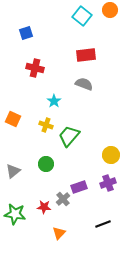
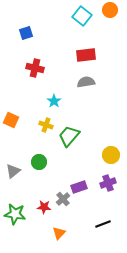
gray semicircle: moved 2 px right, 2 px up; rotated 30 degrees counterclockwise
orange square: moved 2 px left, 1 px down
green circle: moved 7 px left, 2 px up
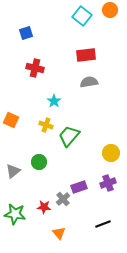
gray semicircle: moved 3 px right
yellow circle: moved 2 px up
orange triangle: rotated 24 degrees counterclockwise
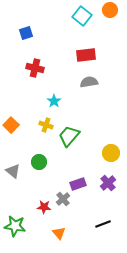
orange square: moved 5 px down; rotated 21 degrees clockwise
gray triangle: rotated 42 degrees counterclockwise
purple cross: rotated 21 degrees counterclockwise
purple rectangle: moved 1 px left, 3 px up
green star: moved 12 px down
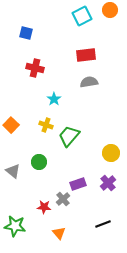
cyan square: rotated 24 degrees clockwise
blue square: rotated 32 degrees clockwise
cyan star: moved 2 px up
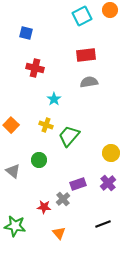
green circle: moved 2 px up
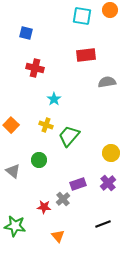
cyan square: rotated 36 degrees clockwise
gray semicircle: moved 18 px right
orange triangle: moved 1 px left, 3 px down
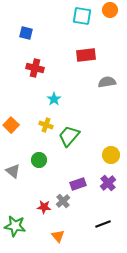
yellow circle: moved 2 px down
gray cross: moved 2 px down
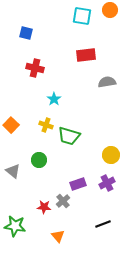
green trapezoid: rotated 115 degrees counterclockwise
purple cross: moved 1 px left; rotated 14 degrees clockwise
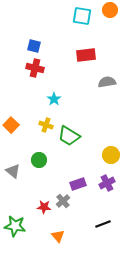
blue square: moved 8 px right, 13 px down
green trapezoid: rotated 15 degrees clockwise
